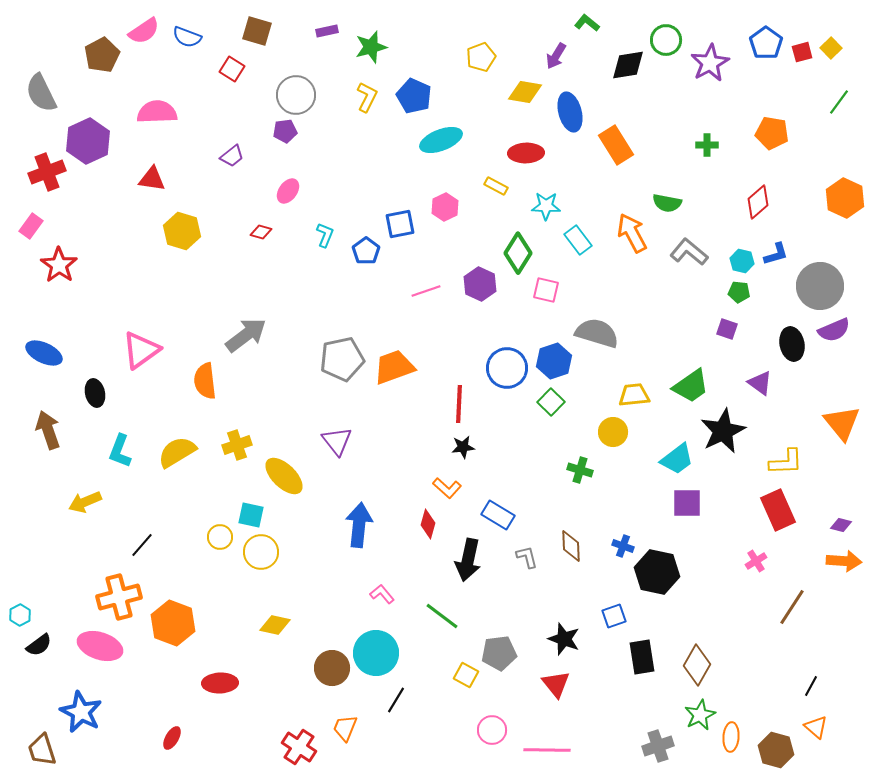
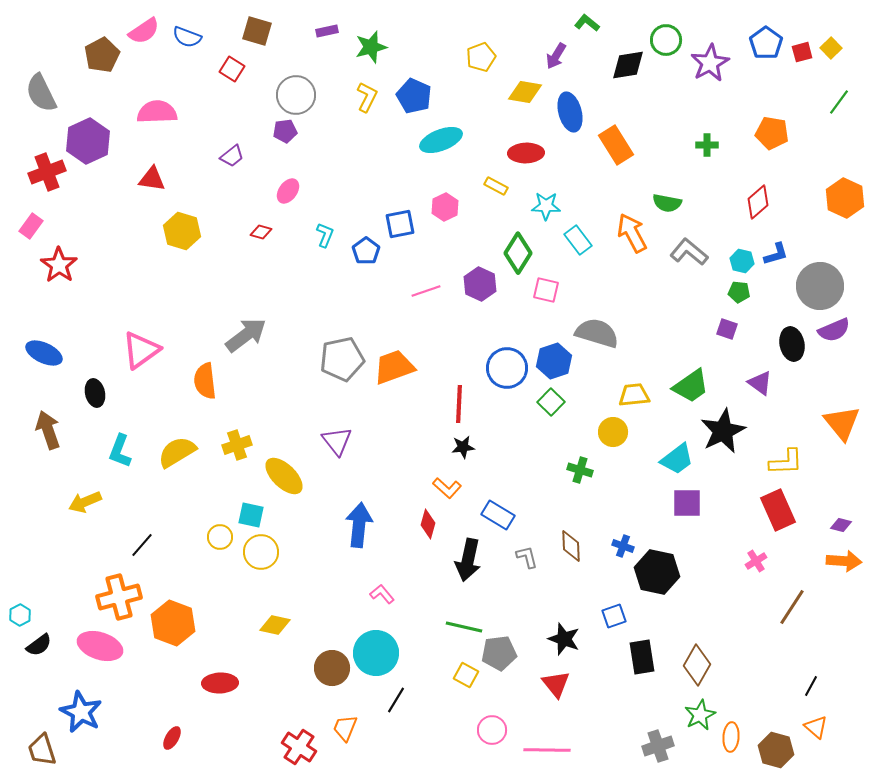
green line at (442, 616): moved 22 px right, 11 px down; rotated 24 degrees counterclockwise
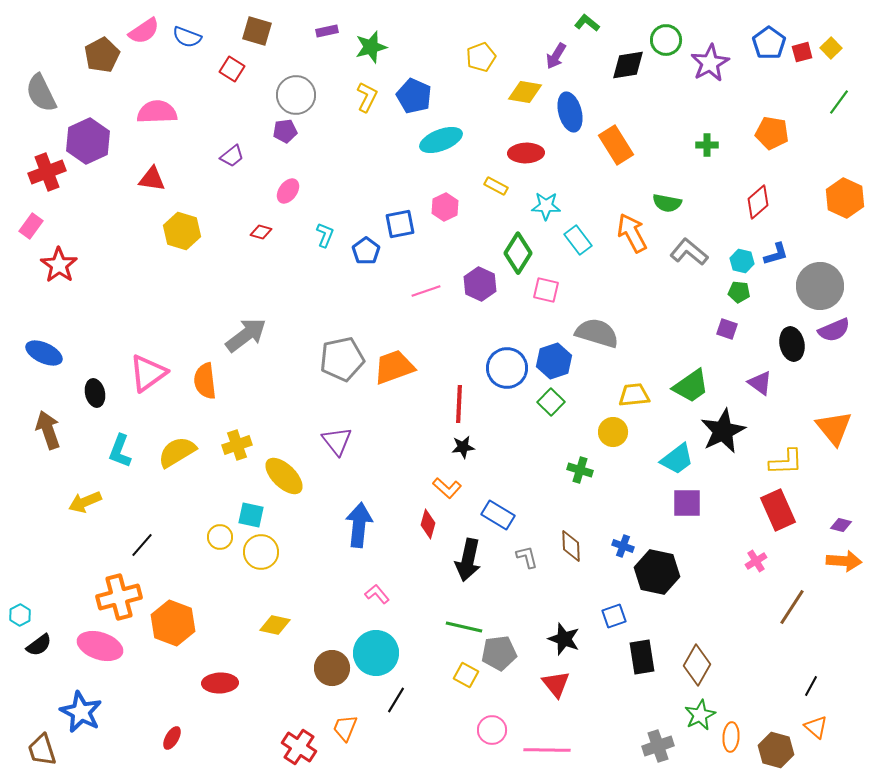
blue pentagon at (766, 43): moved 3 px right
pink triangle at (141, 350): moved 7 px right, 23 px down
orange triangle at (842, 423): moved 8 px left, 5 px down
pink L-shape at (382, 594): moved 5 px left
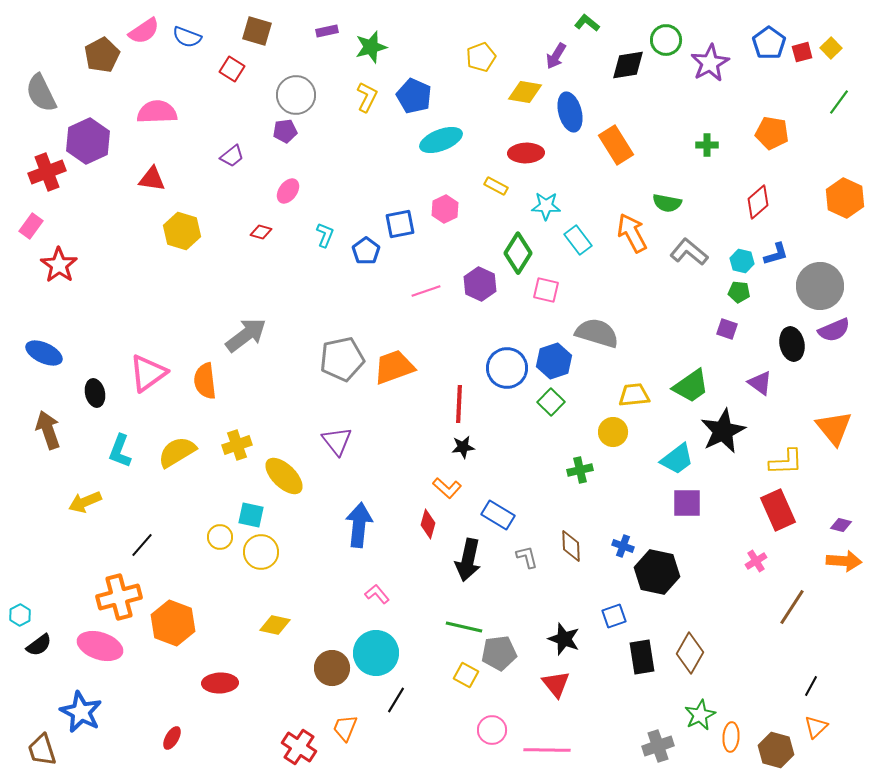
pink hexagon at (445, 207): moved 2 px down
green cross at (580, 470): rotated 30 degrees counterclockwise
brown diamond at (697, 665): moved 7 px left, 12 px up
orange triangle at (816, 727): rotated 35 degrees clockwise
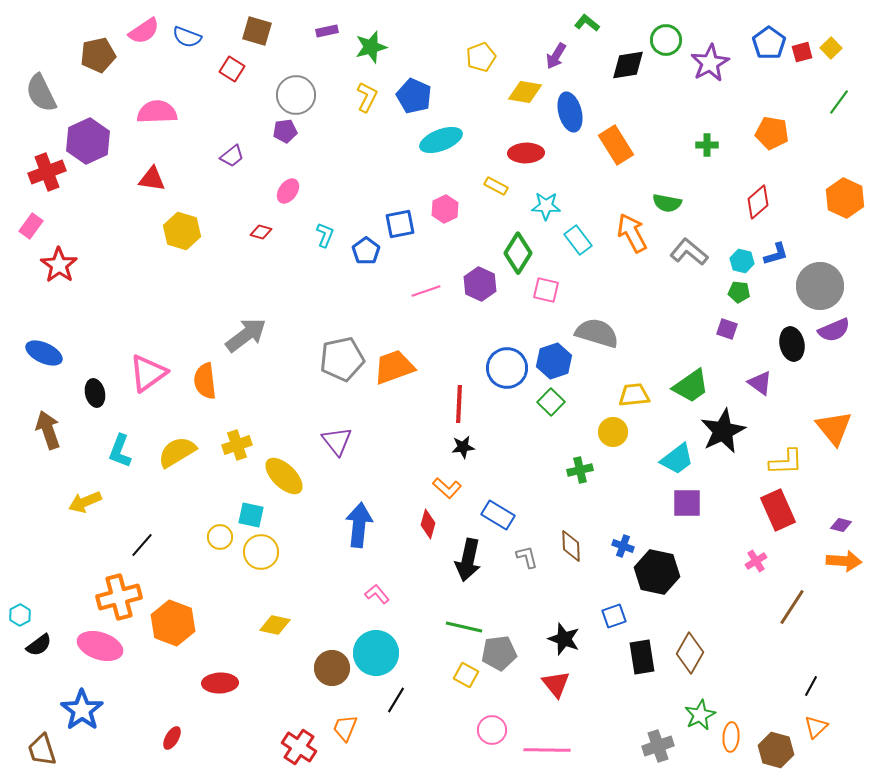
brown pentagon at (102, 55): moved 4 px left; rotated 16 degrees clockwise
blue star at (81, 712): moved 1 px right, 2 px up; rotated 9 degrees clockwise
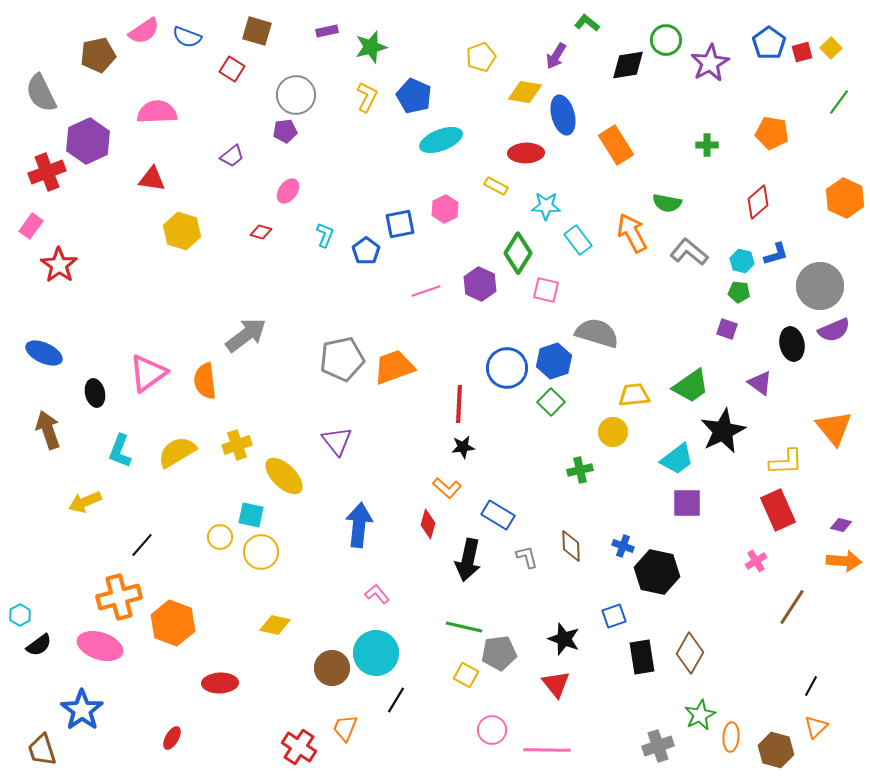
blue ellipse at (570, 112): moved 7 px left, 3 px down
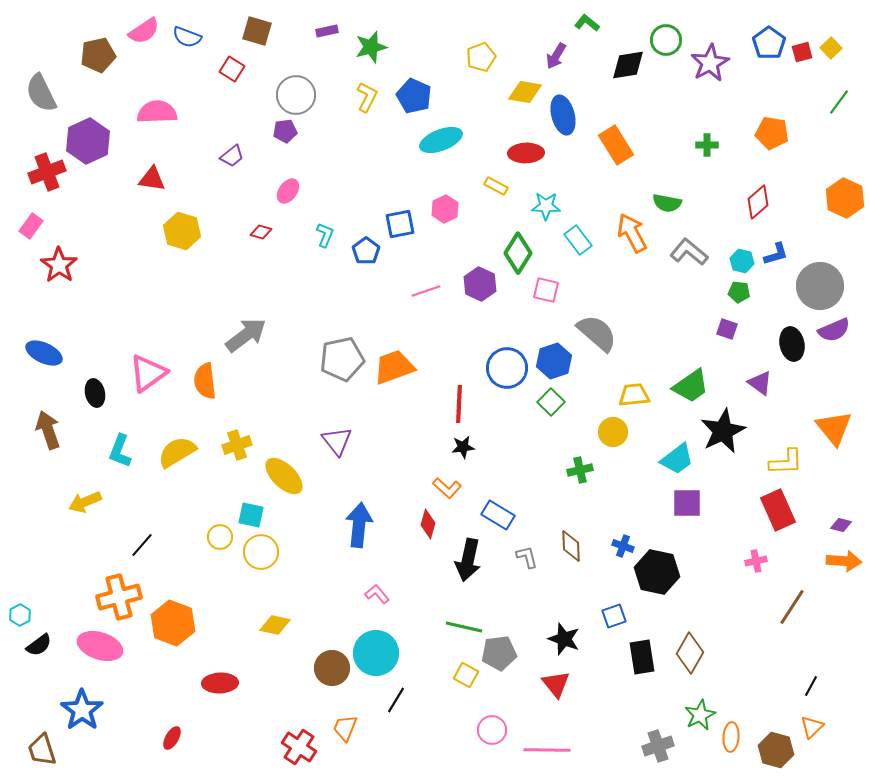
gray semicircle at (597, 333): rotated 24 degrees clockwise
pink cross at (756, 561): rotated 20 degrees clockwise
orange triangle at (816, 727): moved 4 px left
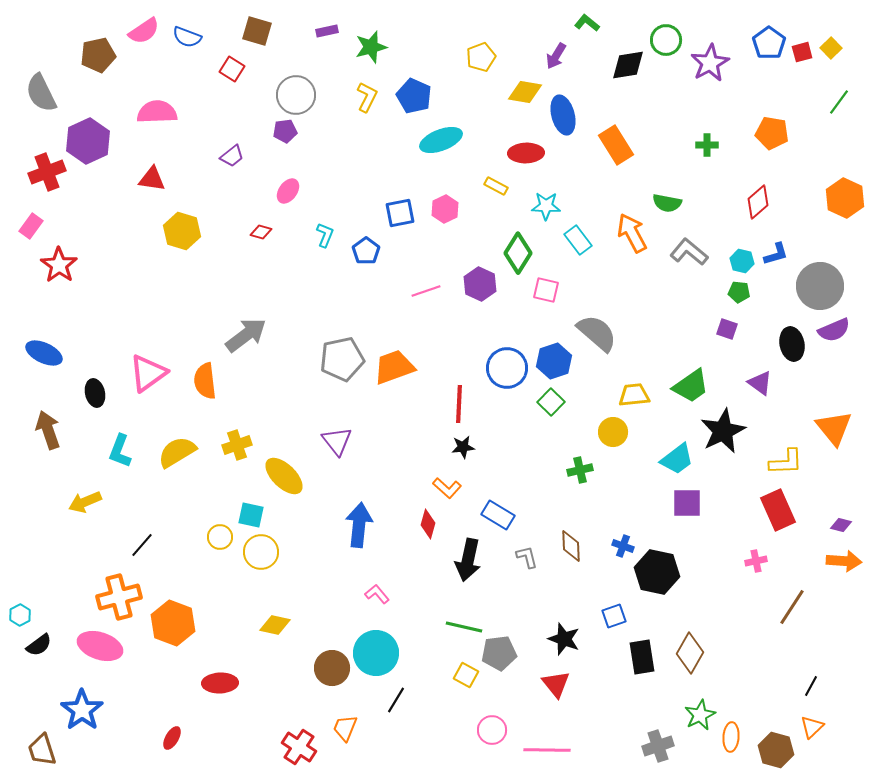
blue square at (400, 224): moved 11 px up
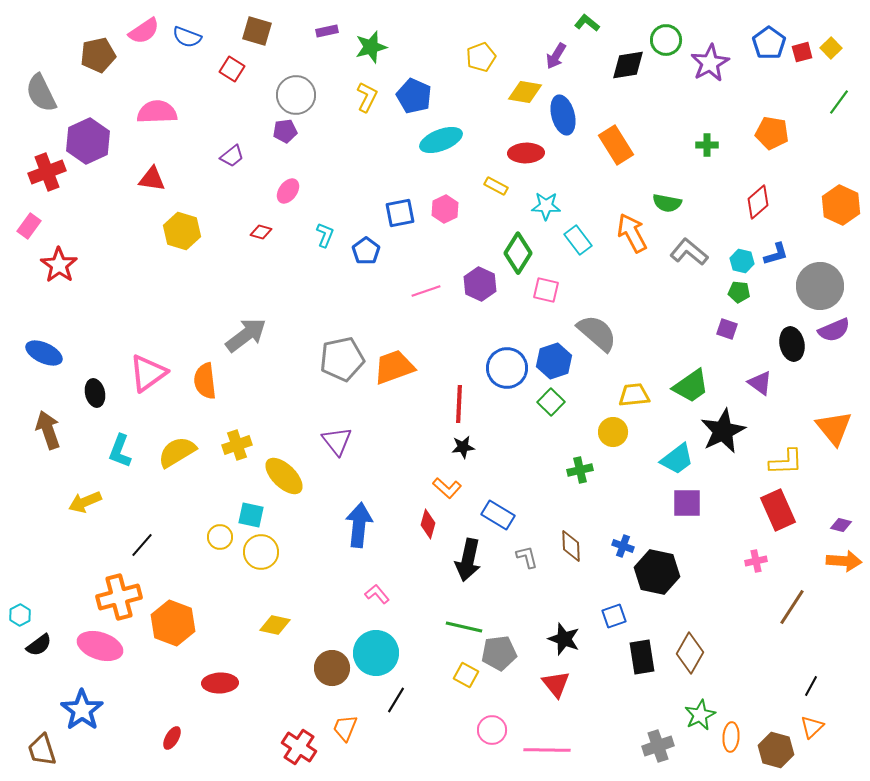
orange hexagon at (845, 198): moved 4 px left, 7 px down
pink rectangle at (31, 226): moved 2 px left
